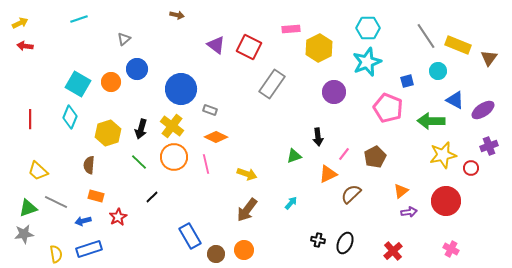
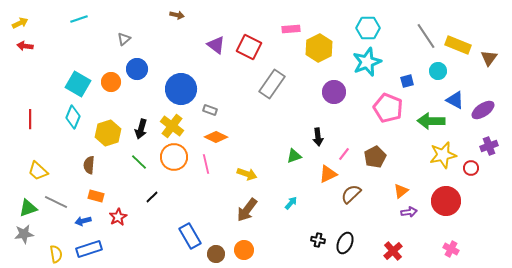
cyan diamond at (70, 117): moved 3 px right
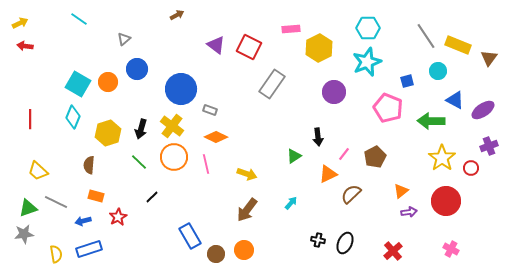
brown arrow at (177, 15): rotated 40 degrees counterclockwise
cyan line at (79, 19): rotated 54 degrees clockwise
orange circle at (111, 82): moved 3 px left
yellow star at (443, 155): moved 1 px left, 3 px down; rotated 24 degrees counterclockwise
green triangle at (294, 156): rotated 14 degrees counterclockwise
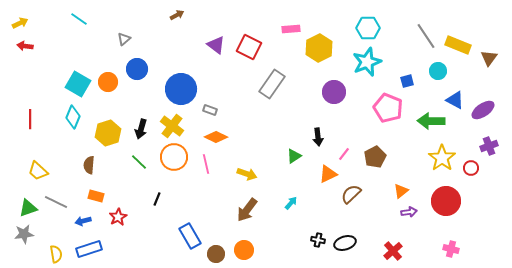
black line at (152, 197): moved 5 px right, 2 px down; rotated 24 degrees counterclockwise
black ellipse at (345, 243): rotated 50 degrees clockwise
pink cross at (451, 249): rotated 14 degrees counterclockwise
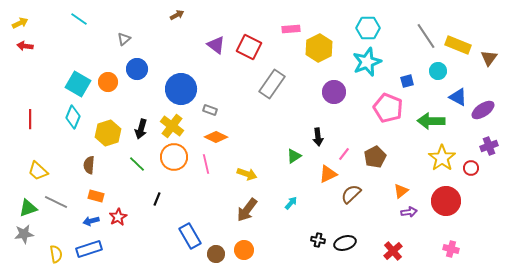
blue triangle at (455, 100): moved 3 px right, 3 px up
green line at (139, 162): moved 2 px left, 2 px down
blue arrow at (83, 221): moved 8 px right
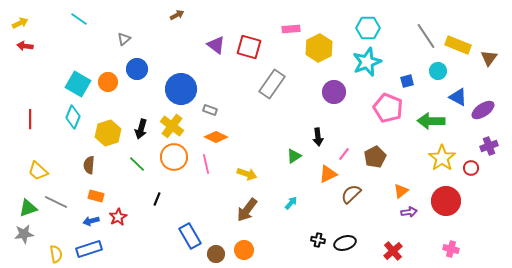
red square at (249, 47): rotated 10 degrees counterclockwise
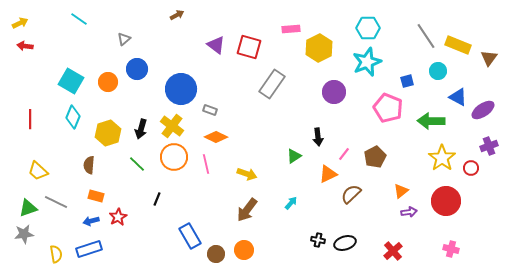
cyan square at (78, 84): moved 7 px left, 3 px up
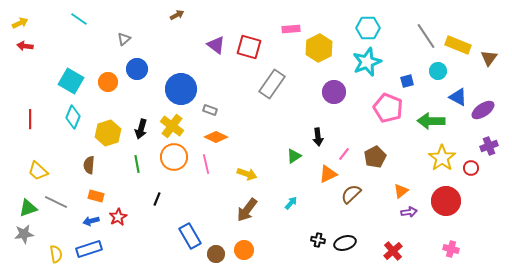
green line at (137, 164): rotated 36 degrees clockwise
